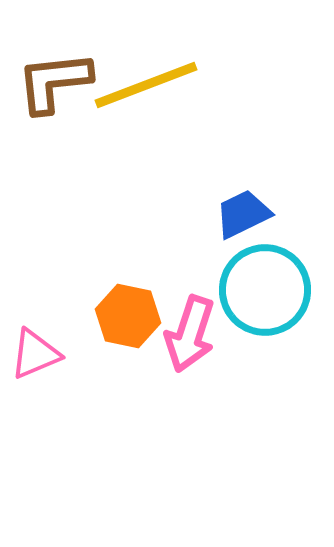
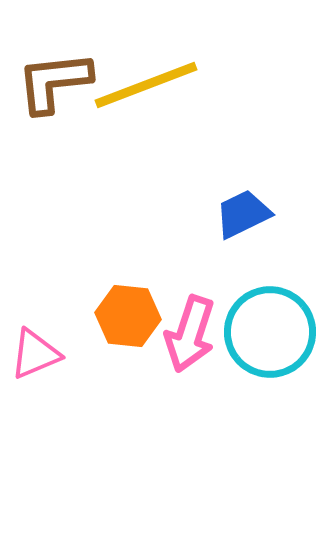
cyan circle: moved 5 px right, 42 px down
orange hexagon: rotated 6 degrees counterclockwise
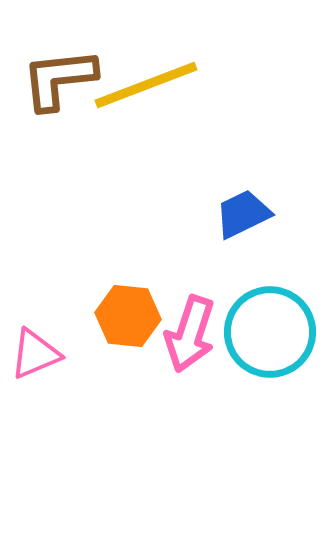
brown L-shape: moved 5 px right, 3 px up
